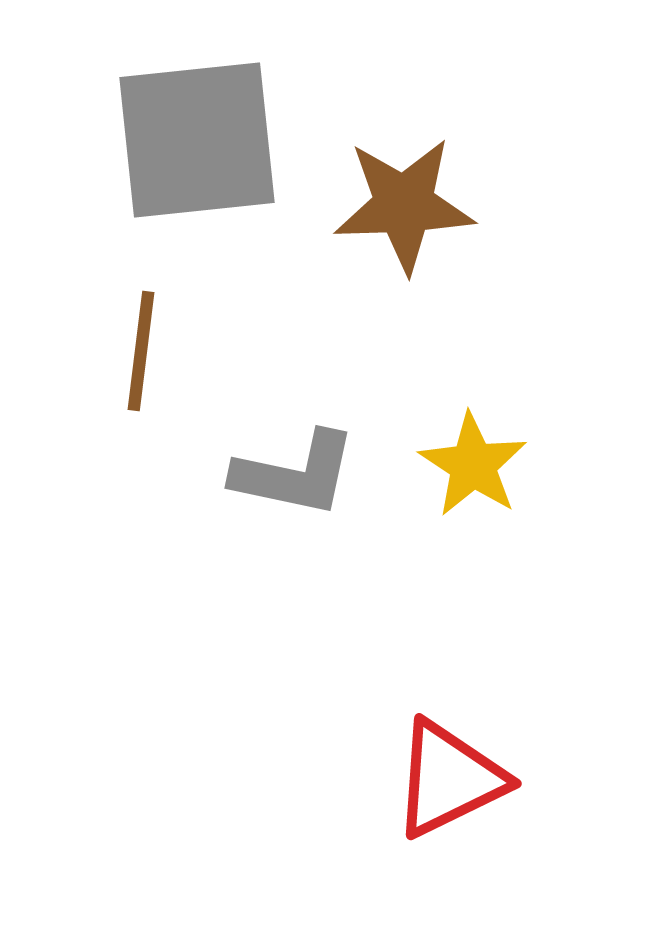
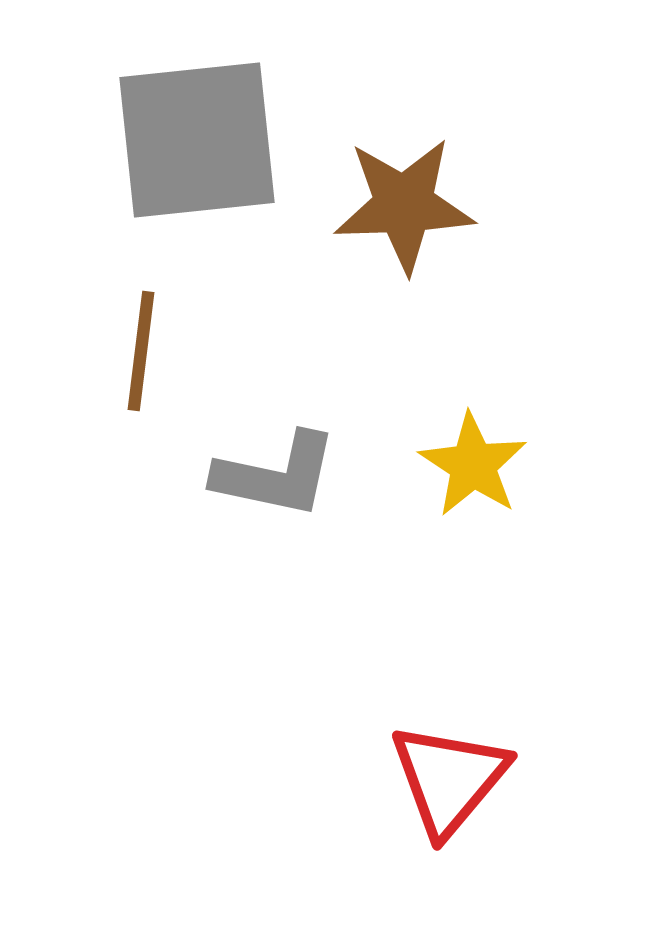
gray L-shape: moved 19 px left, 1 px down
red triangle: rotated 24 degrees counterclockwise
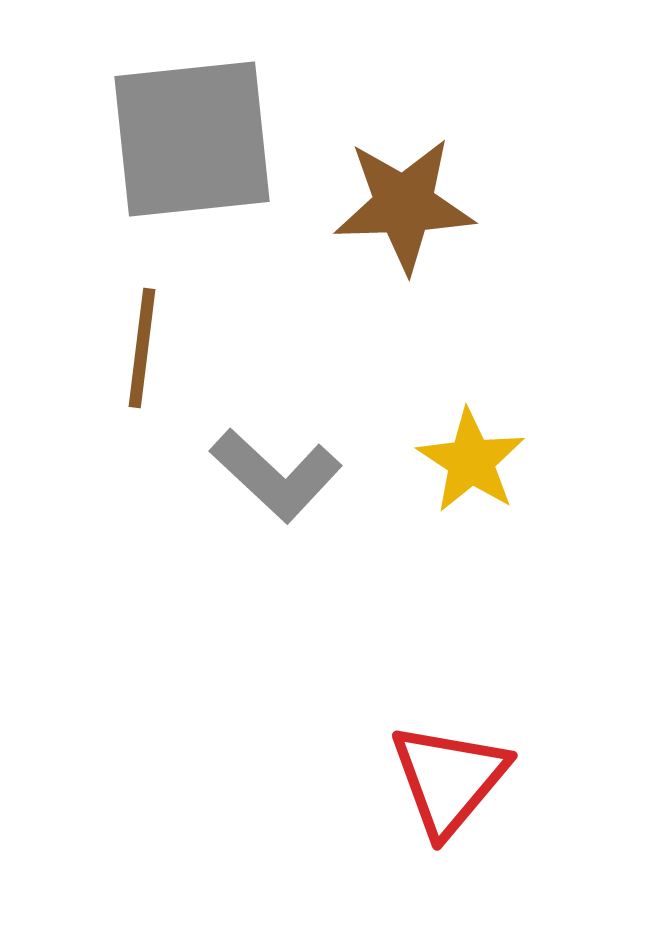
gray square: moved 5 px left, 1 px up
brown line: moved 1 px right, 3 px up
yellow star: moved 2 px left, 4 px up
gray L-shape: rotated 31 degrees clockwise
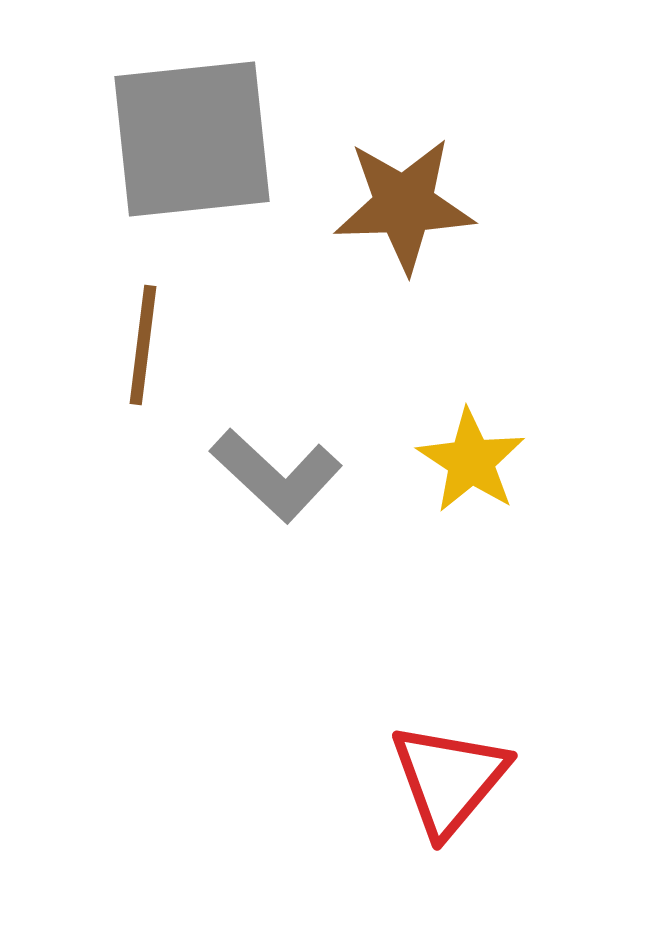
brown line: moved 1 px right, 3 px up
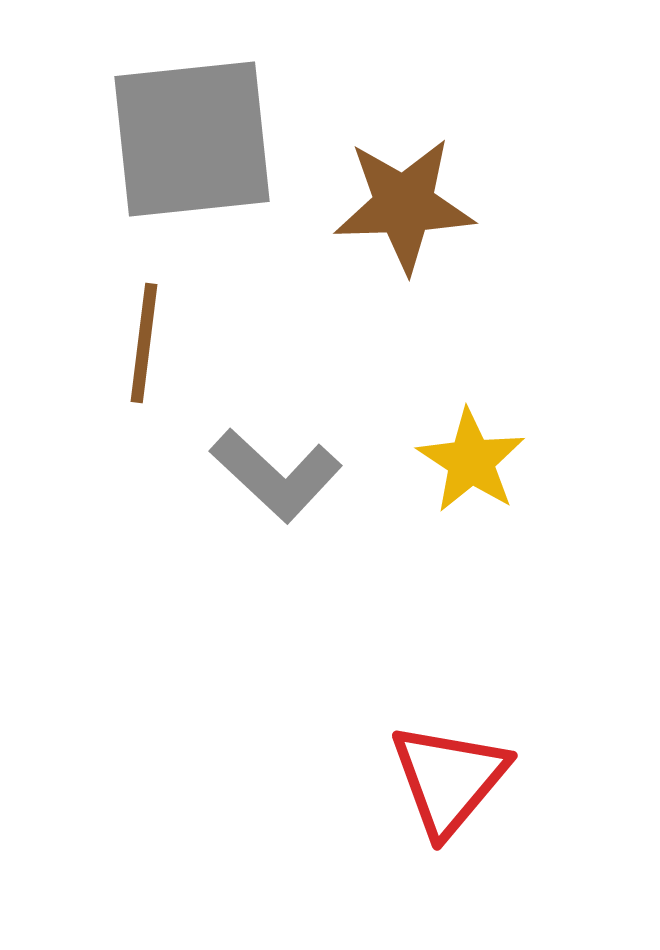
brown line: moved 1 px right, 2 px up
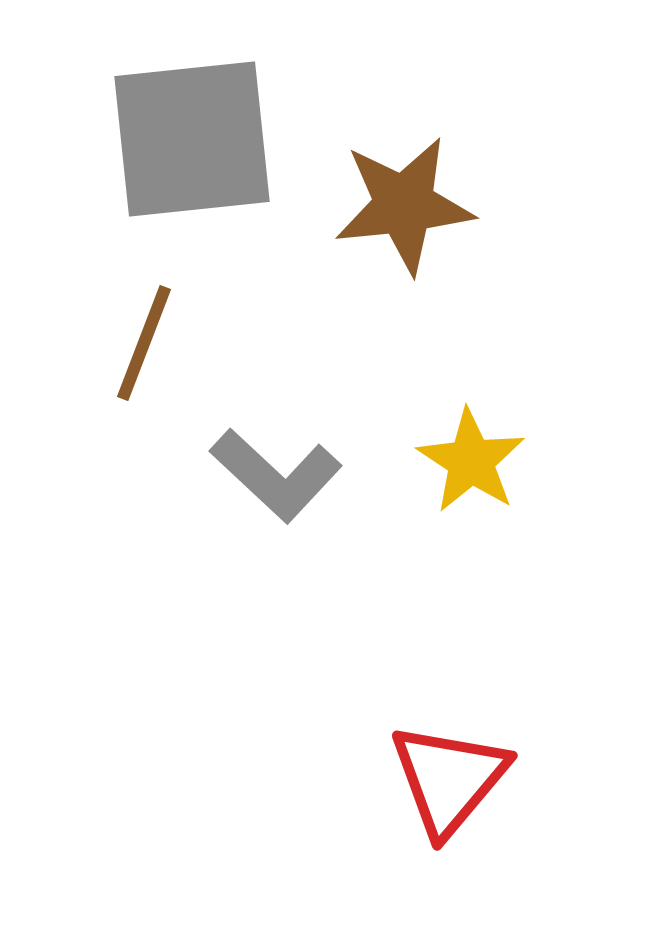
brown star: rotated 4 degrees counterclockwise
brown line: rotated 14 degrees clockwise
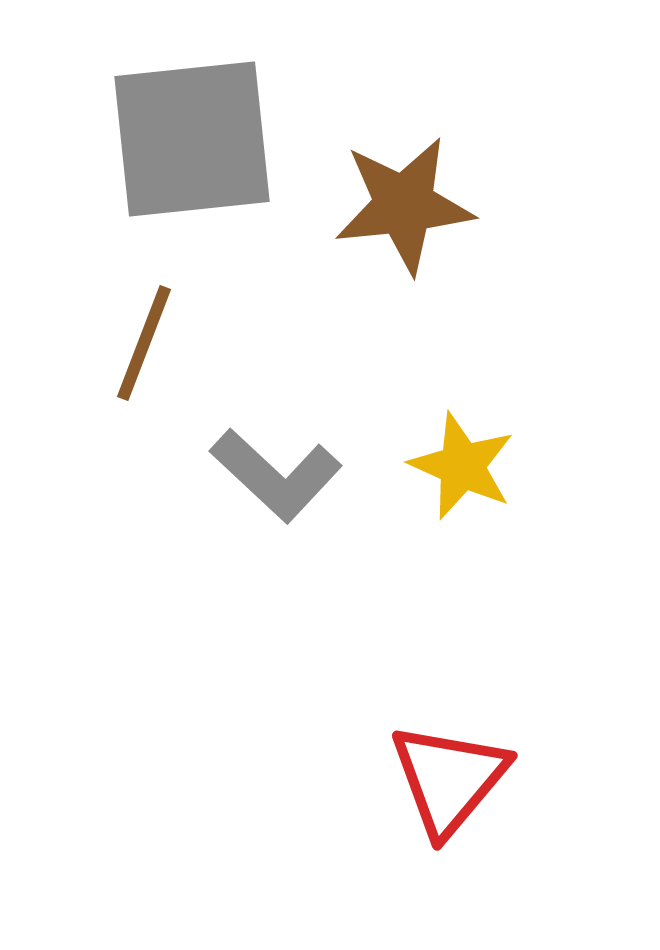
yellow star: moved 9 px left, 5 px down; rotated 9 degrees counterclockwise
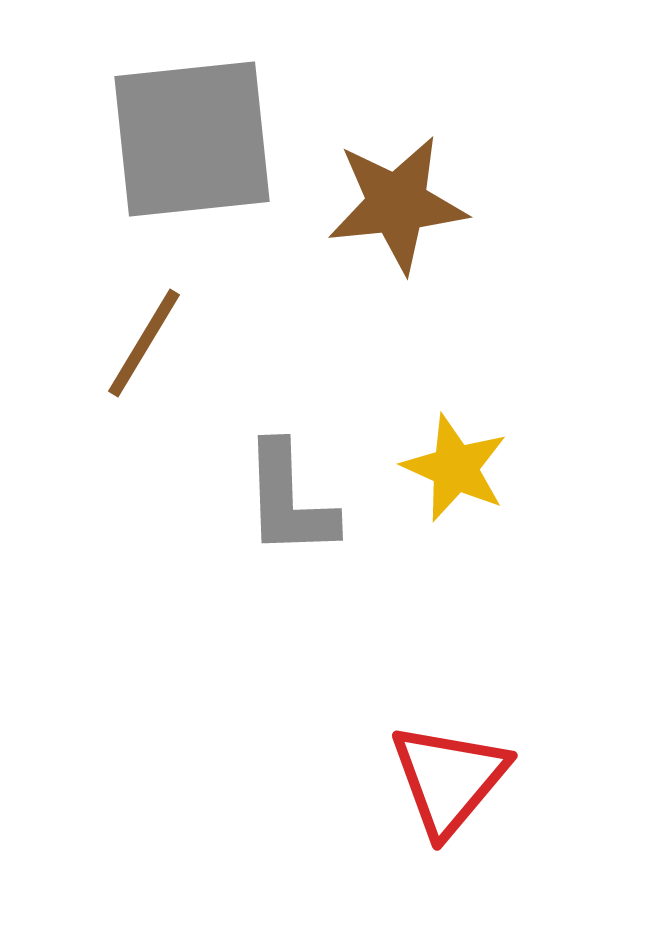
brown star: moved 7 px left, 1 px up
brown line: rotated 10 degrees clockwise
yellow star: moved 7 px left, 2 px down
gray L-shape: moved 13 px right, 25 px down; rotated 45 degrees clockwise
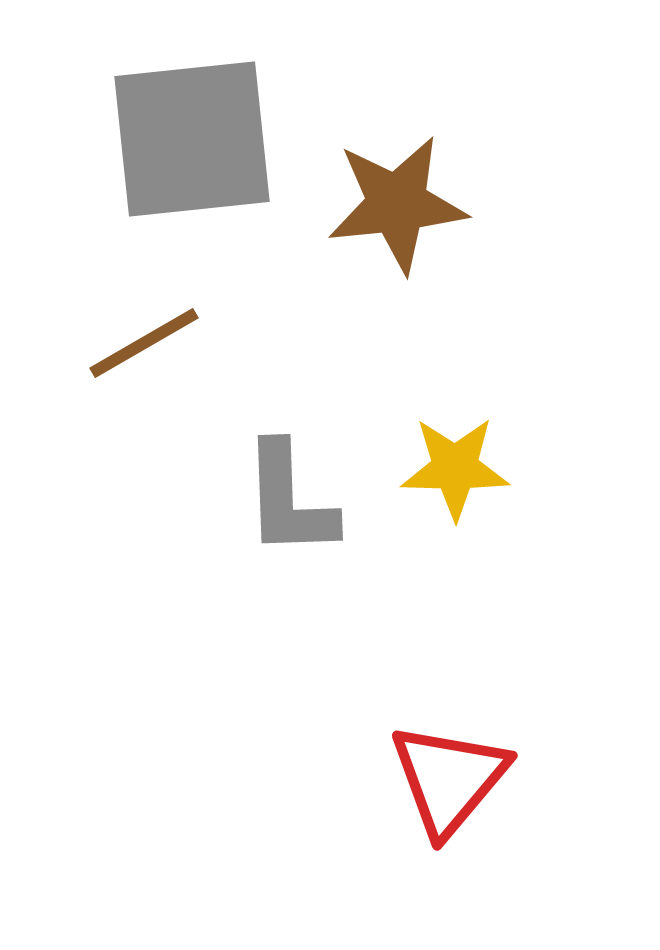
brown line: rotated 29 degrees clockwise
yellow star: rotated 23 degrees counterclockwise
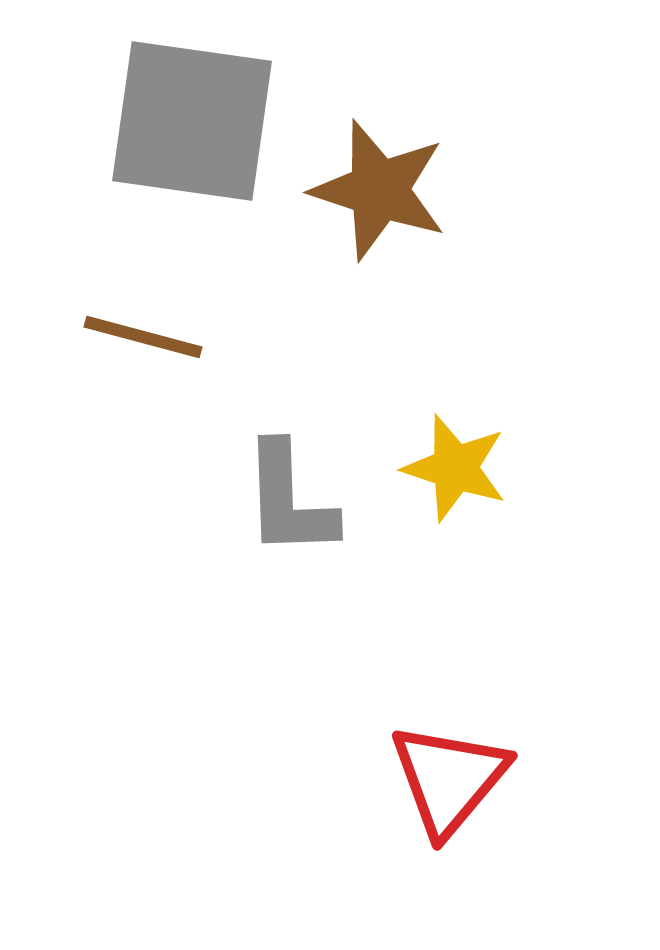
gray square: moved 18 px up; rotated 14 degrees clockwise
brown star: moved 18 px left, 14 px up; rotated 24 degrees clockwise
brown line: moved 1 px left, 6 px up; rotated 45 degrees clockwise
yellow star: rotated 17 degrees clockwise
